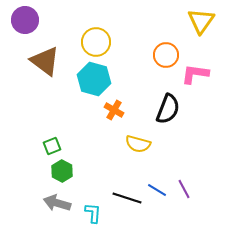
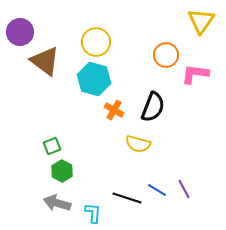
purple circle: moved 5 px left, 12 px down
black semicircle: moved 15 px left, 2 px up
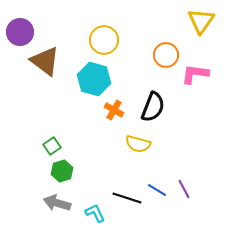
yellow circle: moved 8 px right, 2 px up
green square: rotated 12 degrees counterclockwise
green hexagon: rotated 15 degrees clockwise
cyan L-shape: moved 2 px right; rotated 30 degrees counterclockwise
